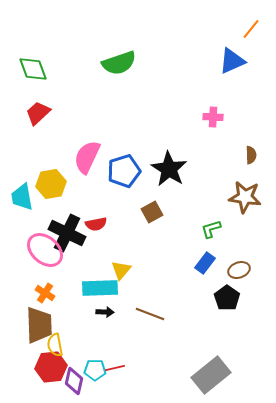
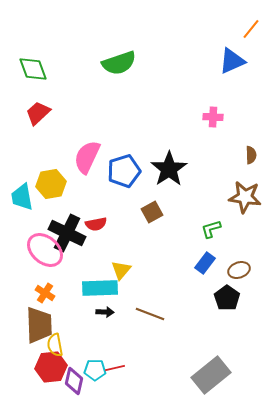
black star: rotated 6 degrees clockwise
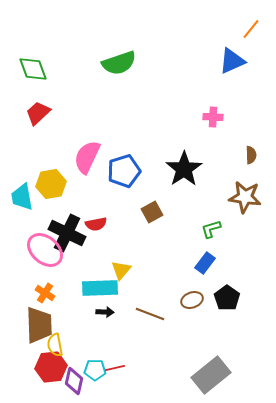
black star: moved 15 px right
brown ellipse: moved 47 px left, 30 px down
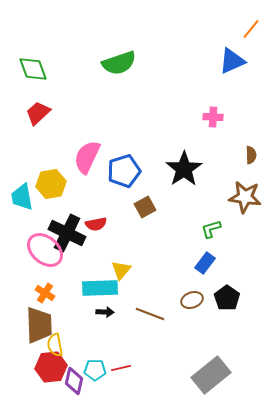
brown square: moved 7 px left, 5 px up
red line: moved 6 px right
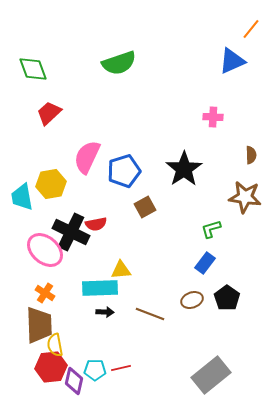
red trapezoid: moved 11 px right
black cross: moved 4 px right, 1 px up
yellow triangle: rotated 45 degrees clockwise
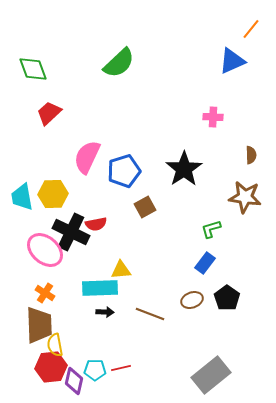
green semicircle: rotated 24 degrees counterclockwise
yellow hexagon: moved 2 px right, 10 px down; rotated 8 degrees clockwise
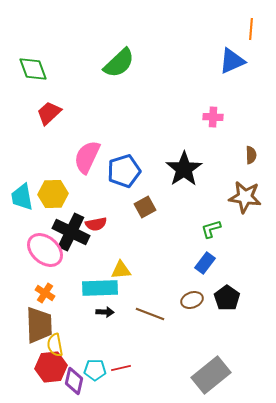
orange line: rotated 35 degrees counterclockwise
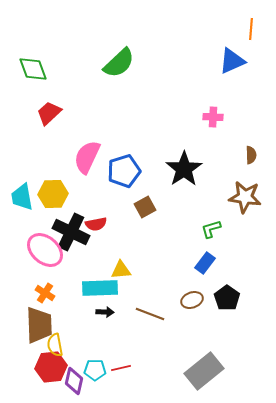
gray rectangle: moved 7 px left, 4 px up
